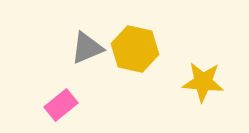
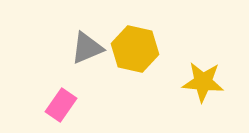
pink rectangle: rotated 16 degrees counterclockwise
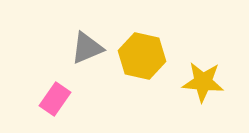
yellow hexagon: moved 7 px right, 7 px down
pink rectangle: moved 6 px left, 6 px up
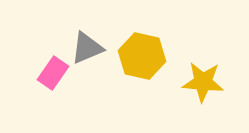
pink rectangle: moved 2 px left, 26 px up
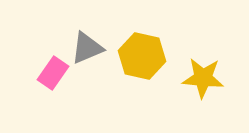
yellow star: moved 4 px up
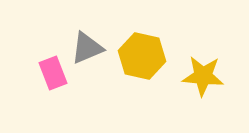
pink rectangle: rotated 56 degrees counterclockwise
yellow star: moved 2 px up
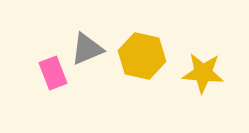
gray triangle: moved 1 px down
yellow star: moved 3 px up
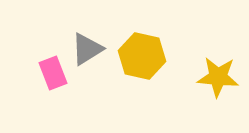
gray triangle: rotated 9 degrees counterclockwise
yellow star: moved 15 px right, 4 px down
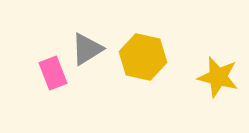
yellow hexagon: moved 1 px right, 1 px down
yellow star: rotated 9 degrees clockwise
